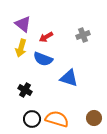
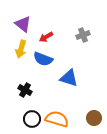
yellow arrow: moved 1 px down
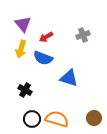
purple triangle: rotated 12 degrees clockwise
blue semicircle: moved 1 px up
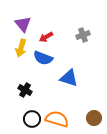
yellow arrow: moved 1 px up
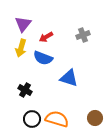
purple triangle: rotated 18 degrees clockwise
brown circle: moved 1 px right
